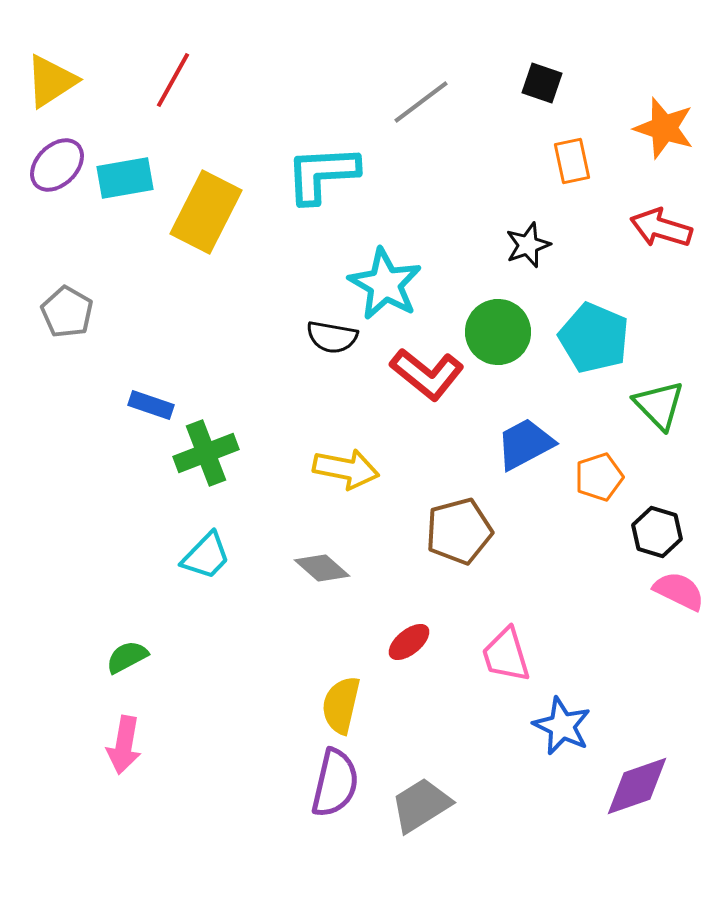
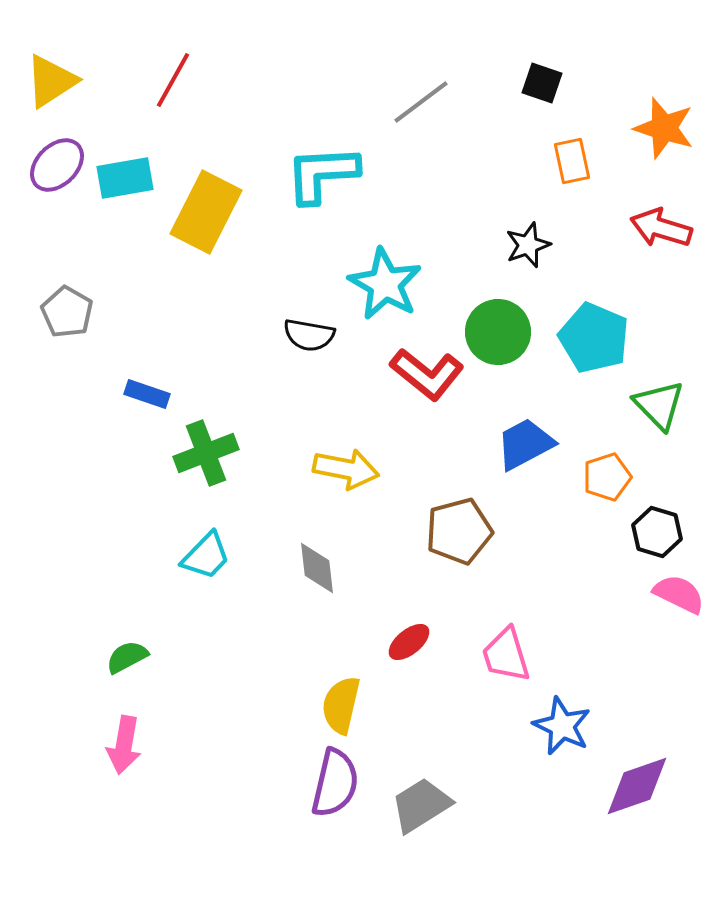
black semicircle: moved 23 px left, 2 px up
blue rectangle: moved 4 px left, 11 px up
orange pentagon: moved 8 px right
gray diamond: moved 5 px left; rotated 42 degrees clockwise
pink semicircle: moved 3 px down
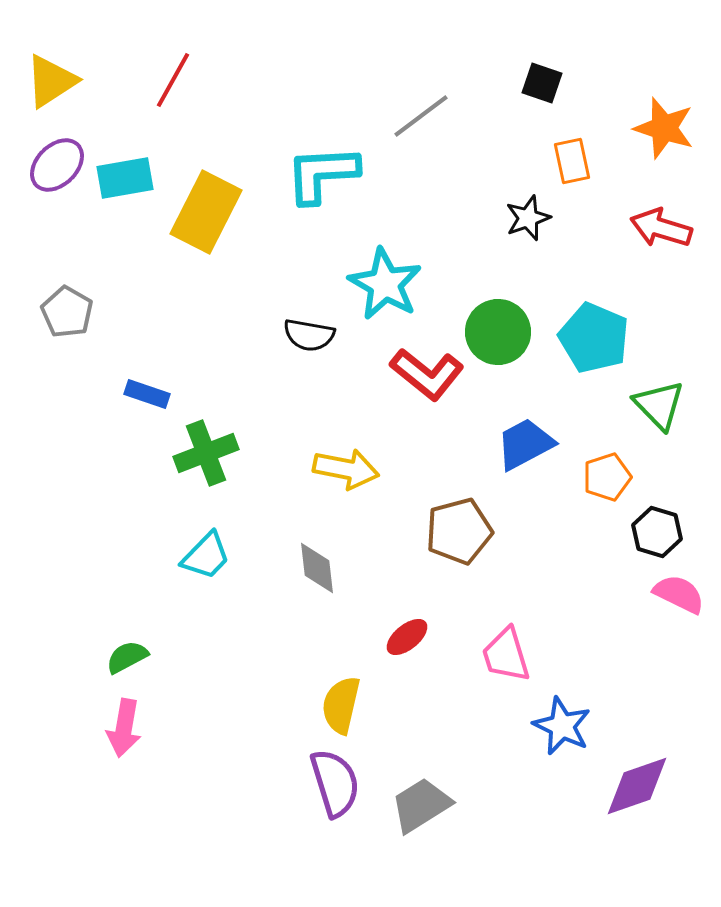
gray line: moved 14 px down
black star: moved 27 px up
red ellipse: moved 2 px left, 5 px up
pink arrow: moved 17 px up
purple semicircle: rotated 30 degrees counterclockwise
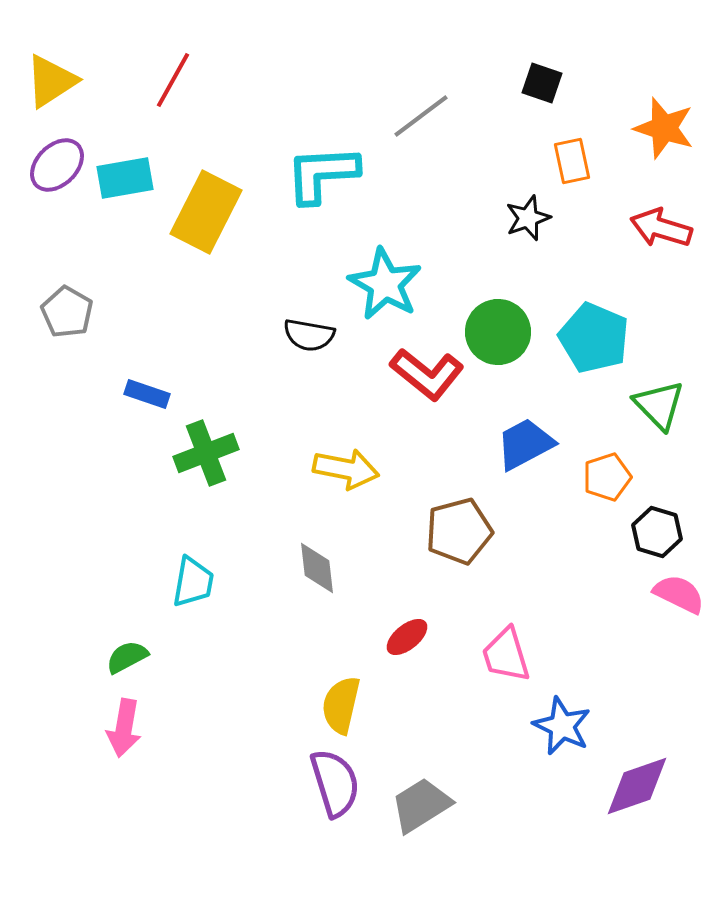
cyan trapezoid: moved 13 px left, 26 px down; rotated 34 degrees counterclockwise
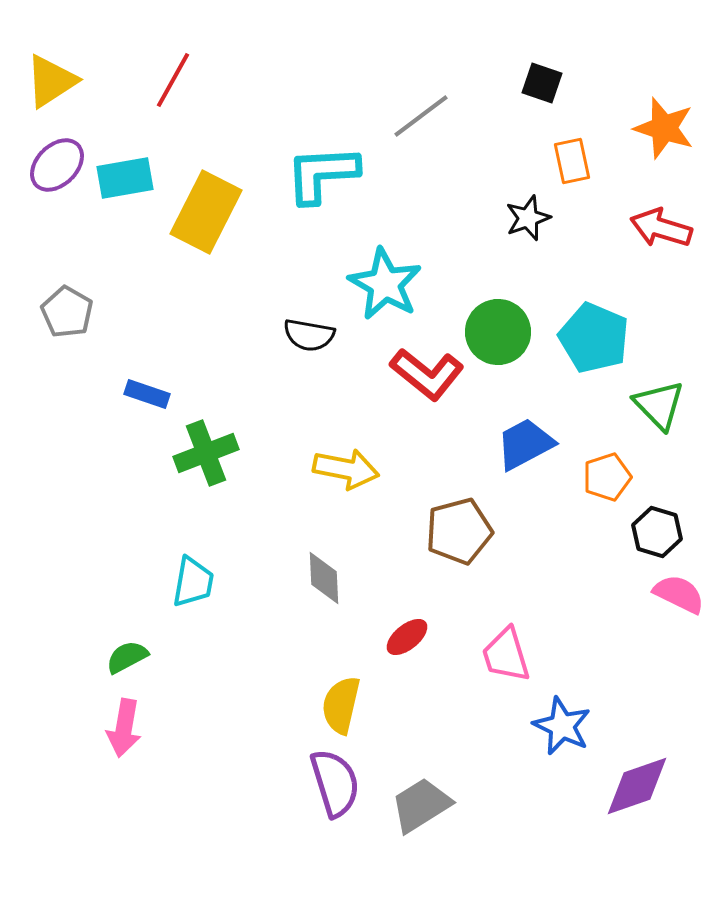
gray diamond: moved 7 px right, 10 px down; rotated 4 degrees clockwise
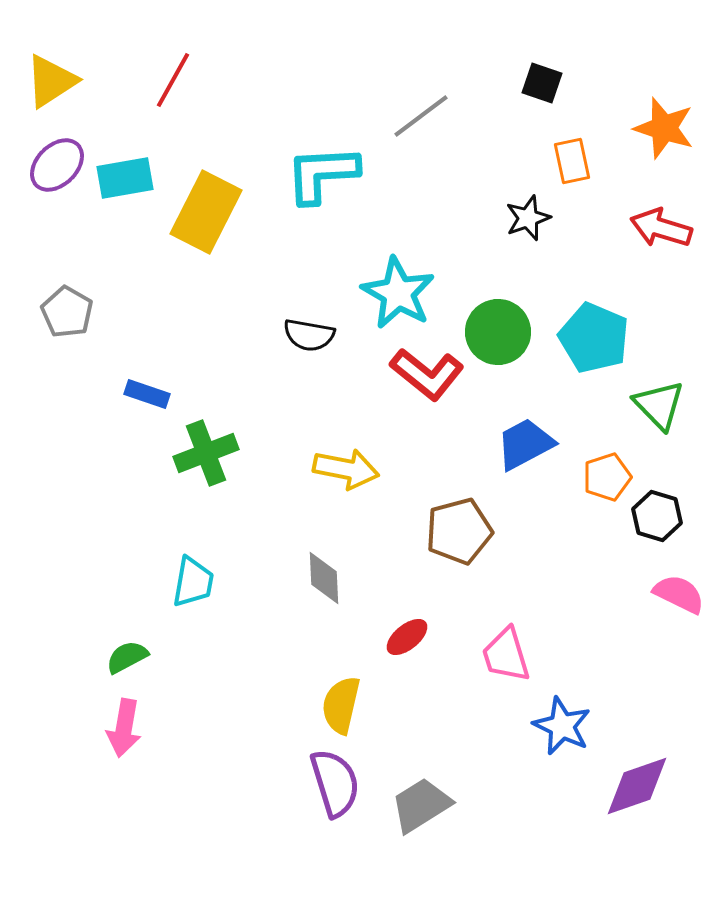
cyan star: moved 13 px right, 9 px down
black hexagon: moved 16 px up
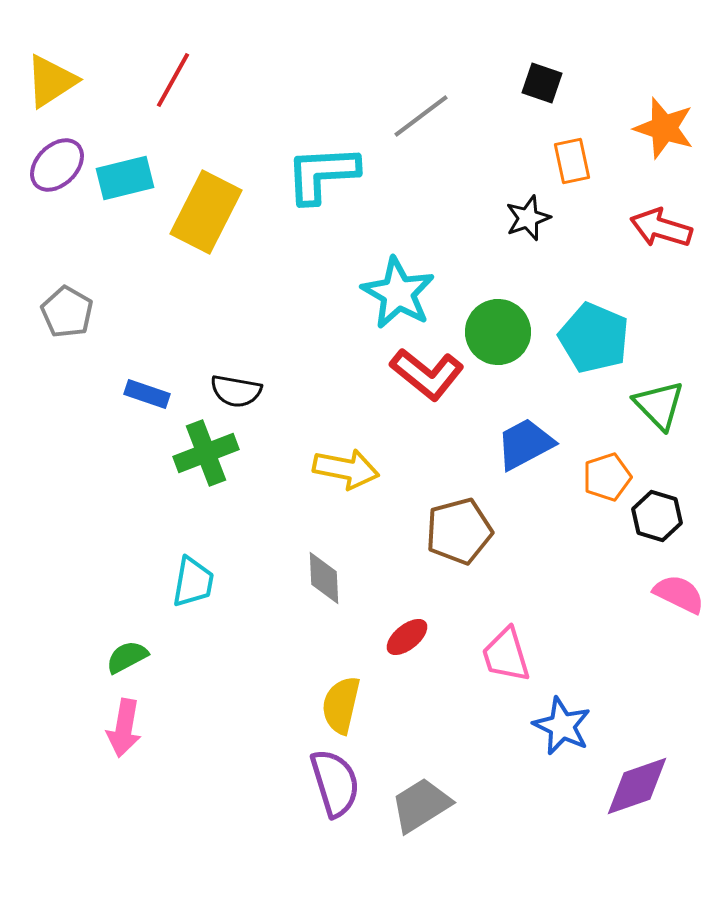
cyan rectangle: rotated 4 degrees counterclockwise
black semicircle: moved 73 px left, 56 px down
